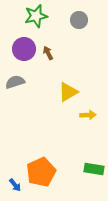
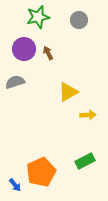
green star: moved 2 px right, 1 px down
green rectangle: moved 9 px left, 8 px up; rotated 36 degrees counterclockwise
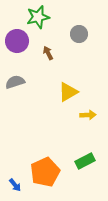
gray circle: moved 14 px down
purple circle: moved 7 px left, 8 px up
orange pentagon: moved 4 px right
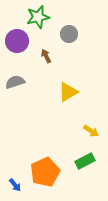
gray circle: moved 10 px left
brown arrow: moved 2 px left, 3 px down
yellow arrow: moved 3 px right, 16 px down; rotated 35 degrees clockwise
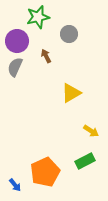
gray semicircle: moved 15 px up; rotated 48 degrees counterclockwise
yellow triangle: moved 3 px right, 1 px down
